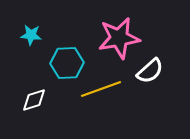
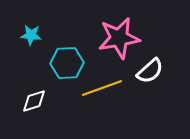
yellow line: moved 1 px right, 1 px up
white diamond: moved 1 px down
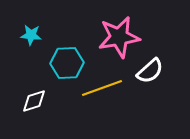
pink star: moved 1 px up
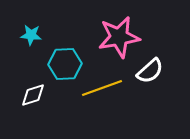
cyan hexagon: moved 2 px left, 1 px down
white diamond: moved 1 px left, 6 px up
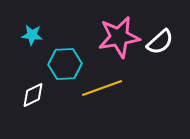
cyan star: moved 1 px right
white semicircle: moved 10 px right, 29 px up
white diamond: rotated 8 degrees counterclockwise
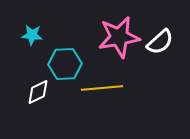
yellow line: rotated 15 degrees clockwise
white diamond: moved 5 px right, 3 px up
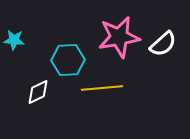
cyan star: moved 18 px left, 5 px down
white semicircle: moved 3 px right, 2 px down
cyan hexagon: moved 3 px right, 4 px up
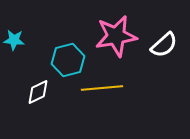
pink star: moved 3 px left, 1 px up
white semicircle: moved 1 px right, 1 px down
cyan hexagon: rotated 12 degrees counterclockwise
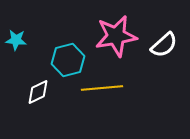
cyan star: moved 2 px right
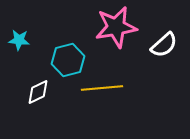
pink star: moved 9 px up
cyan star: moved 3 px right
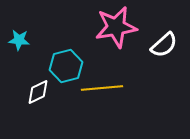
cyan hexagon: moved 2 px left, 6 px down
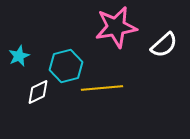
cyan star: moved 16 px down; rotated 30 degrees counterclockwise
